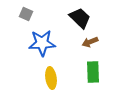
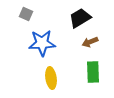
black trapezoid: rotated 75 degrees counterclockwise
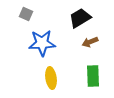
green rectangle: moved 4 px down
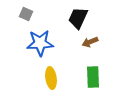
black trapezoid: moved 2 px left; rotated 35 degrees counterclockwise
blue star: moved 2 px left
green rectangle: moved 1 px down
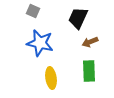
gray square: moved 7 px right, 3 px up
blue star: rotated 16 degrees clockwise
green rectangle: moved 4 px left, 6 px up
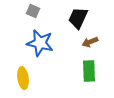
yellow ellipse: moved 28 px left
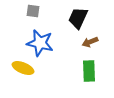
gray square: rotated 16 degrees counterclockwise
yellow ellipse: moved 10 px up; rotated 60 degrees counterclockwise
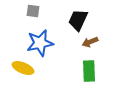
black trapezoid: moved 2 px down
blue star: rotated 24 degrees counterclockwise
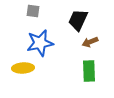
yellow ellipse: rotated 25 degrees counterclockwise
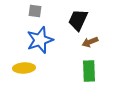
gray square: moved 2 px right
blue star: moved 3 px up; rotated 8 degrees counterclockwise
yellow ellipse: moved 1 px right
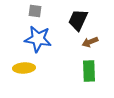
blue star: moved 2 px left, 1 px up; rotated 28 degrees clockwise
